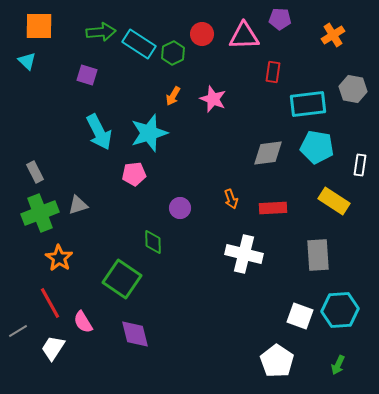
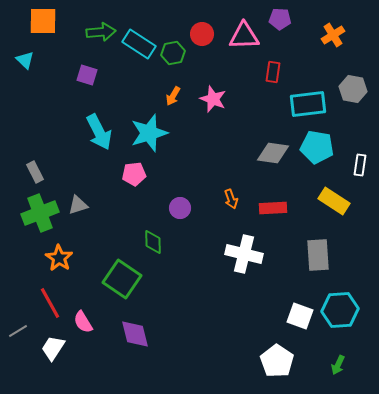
orange square at (39, 26): moved 4 px right, 5 px up
green hexagon at (173, 53): rotated 15 degrees clockwise
cyan triangle at (27, 61): moved 2 px left, 1 px up
gray diamond at (268, 153): moved 5 px right; rotated 16 degrees clockwise
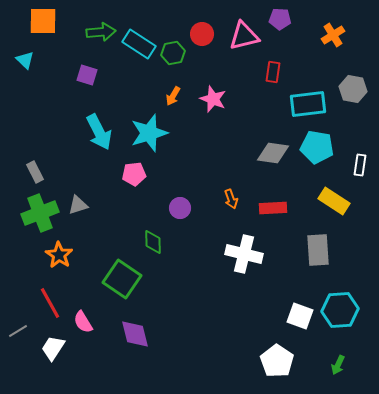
pink triangle at (244, 36): rotated 12 degrees counterclockwise
gray rectangle at (318, 255): moved 5 px up
orange star at (59, 258): moved 3 px up
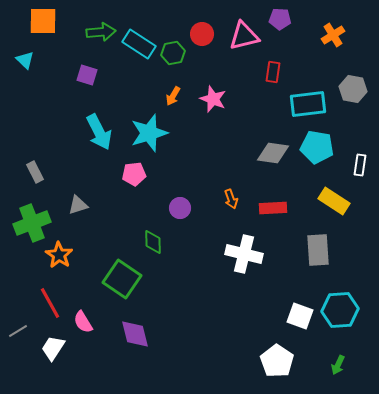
green cross at (40, 213): moved 8 px left, 10 px down
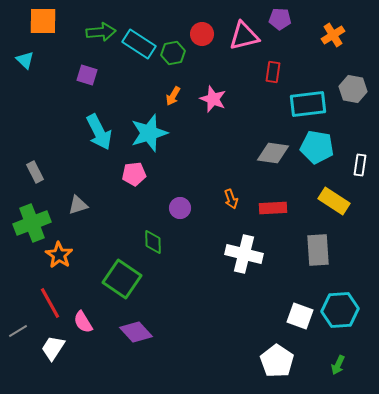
purple diamond at (135, 334): moved 1 px right, 2 px up; rotated 28 degrees counterclockwise
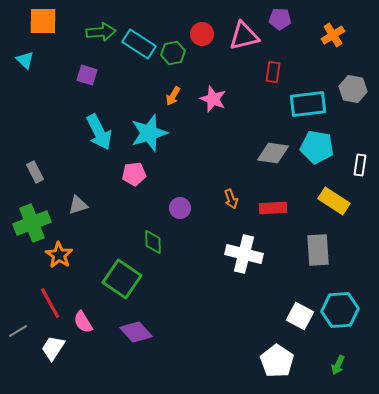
white square at (300, 316): rotated 8 degrees clockwise
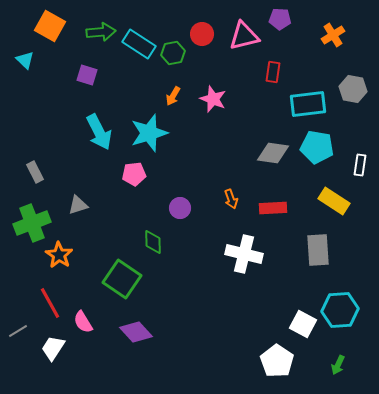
orange square at (43, 21): moved 7 px right, 5 px down; rotated 28 degrees clockwise
white square at (300, 316): moved 3 px right, 8 px down
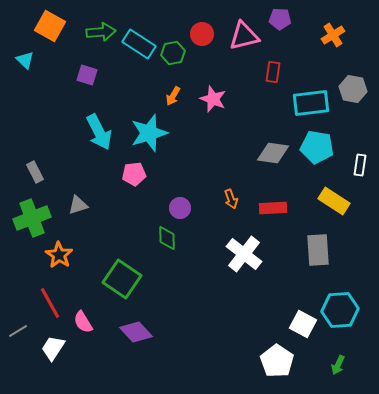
cyan rectangle at (308, 104): moved 3 px right, 1 px up
green cross at (32, 223): moved 5 px up
green diamond at (153, 242): moved 14 px right, 4 px up
white cross at (244, 254): rotated 24 degrees clockwise
